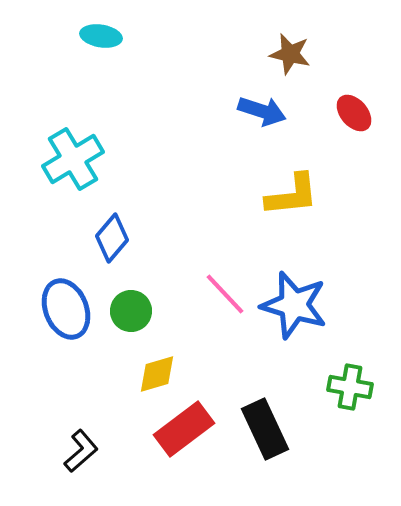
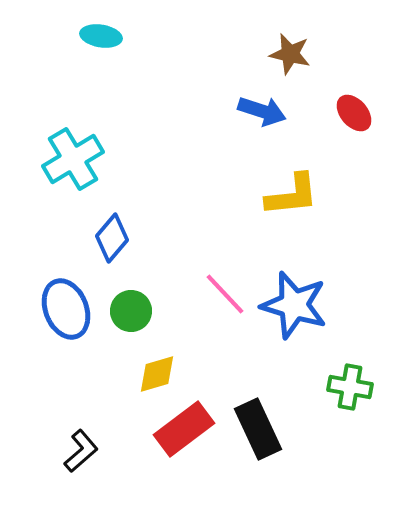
black rectangle: moved 7 px left
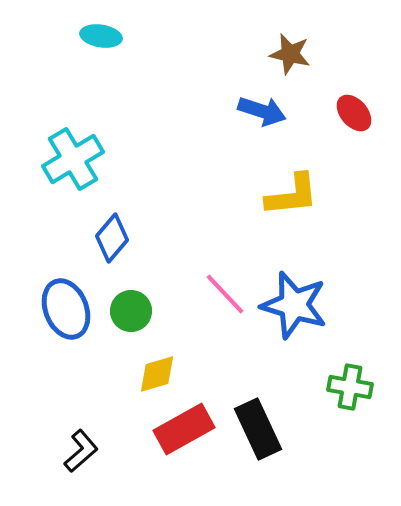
red rectangle: rotated 8 degrees clockwise
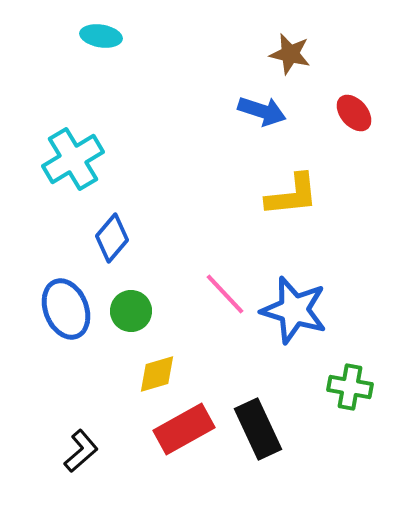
blue star: moved 5 px down
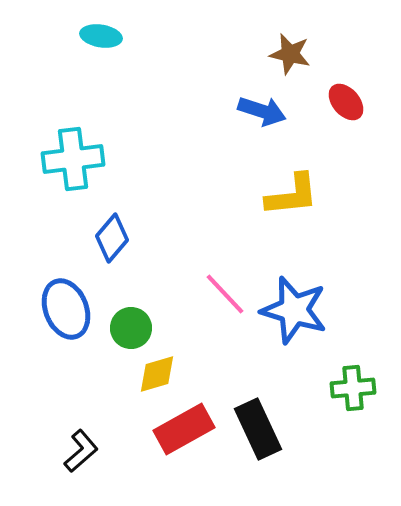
red ellipse: moved 8 px left, 11 px up
cyan cross: rotated 24 degrees clockwise
green circle: moved 17 px down
green cross: moved 3 px right, 1 px down; rotated 15 degrees counterclockwise
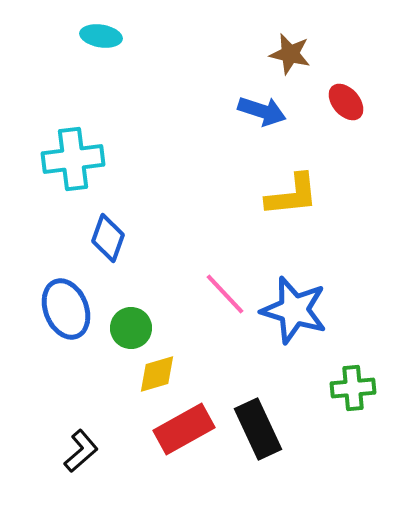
blue diamond: moved 4 px left; rotated 21 degrees counterclockwise
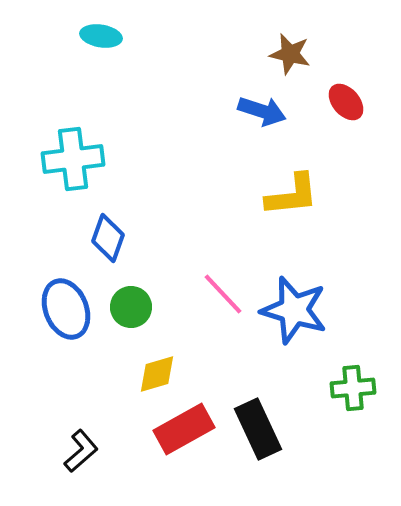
pink line: moved 2 px left
green circle: moved 21 px up
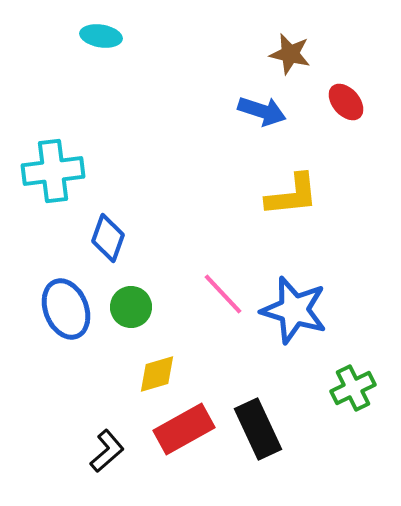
cyan cross: moved 20 px left, 12 px down
green cross: rotated 21 degrees counterclockwise
black L-shape: moved 26 px right
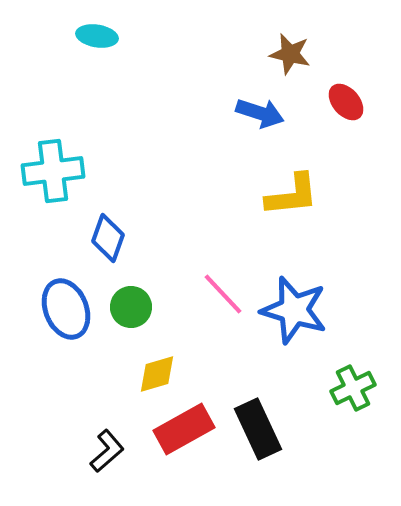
cyan ellipse: moved 4 px left
blue arrow: moved 2 px left, 2 px down
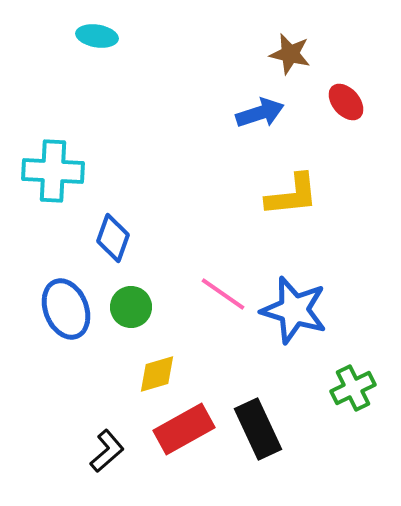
blue arrow: rotated 36 degrees counterclockwise
cyan cross: rotated 10 degrees clockwise
blue diamond: moved 5 px right
pink line: rotated 12 degrees counterclockwise
